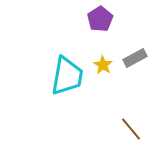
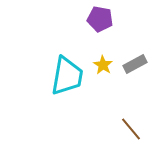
purple pentagon: rotated 30 degrees counterclockwise
gray rectangle: moved 6 px down
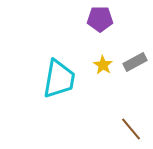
purple pentagon: rotated 10 degrees counterclockwise
gray rectangle: moved 2 px up
cyan trapezoid: moved 8 px left, 3 px down
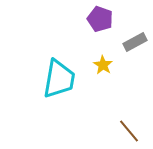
purple pentagon: rotated 20 degrees clockwise
gray rectangle: moved 20 px up
brown line: moved 2 px left, 2 px down
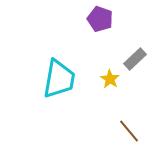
gray rectangle: moved 17 px down; rotated 15 degrees counterclockwise
yellow star: moved 7 px right, 14 px down
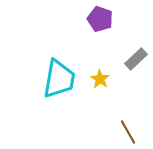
gray rectangle: moved 1 px right
yellow star: moved 10 px left
brown line: moved 1 px left, 1 px down; rotated 10 degrees clockwise
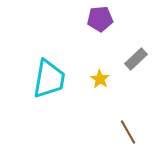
purple pentagon: rotated 25 degrees counterclockwise
cyan trapezoid: moved 10 px left
